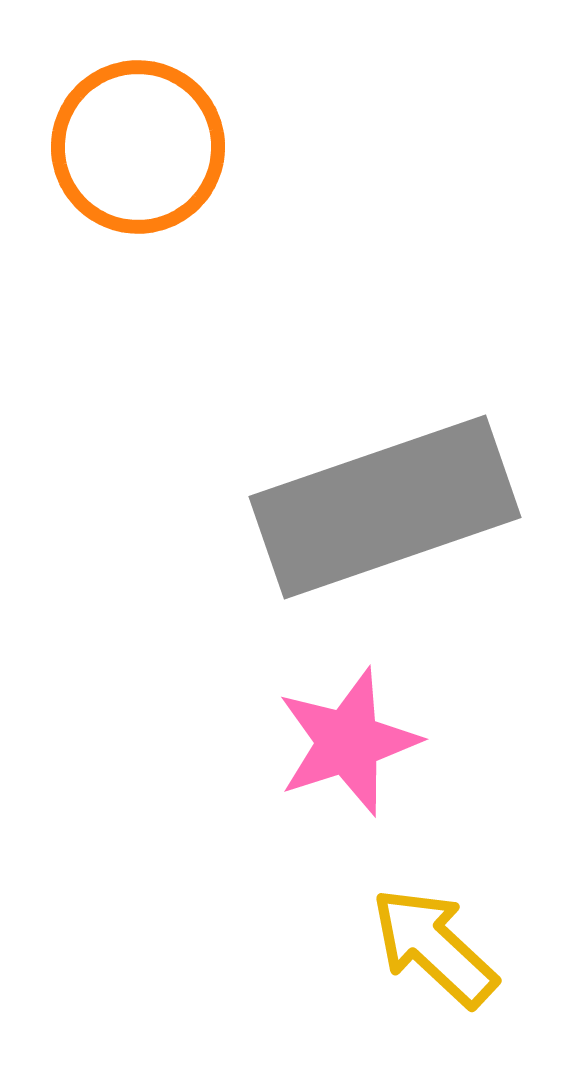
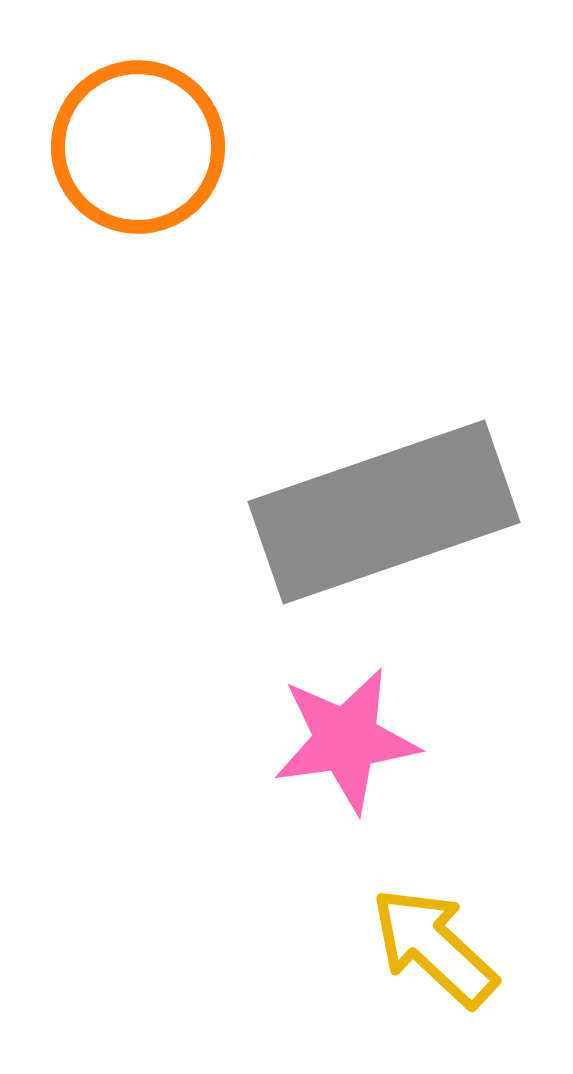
gray rectangle: moved 1 px left, 5 px down
pink star: moved 2 px left, 2 px up; rotated 10 degrees clockwise
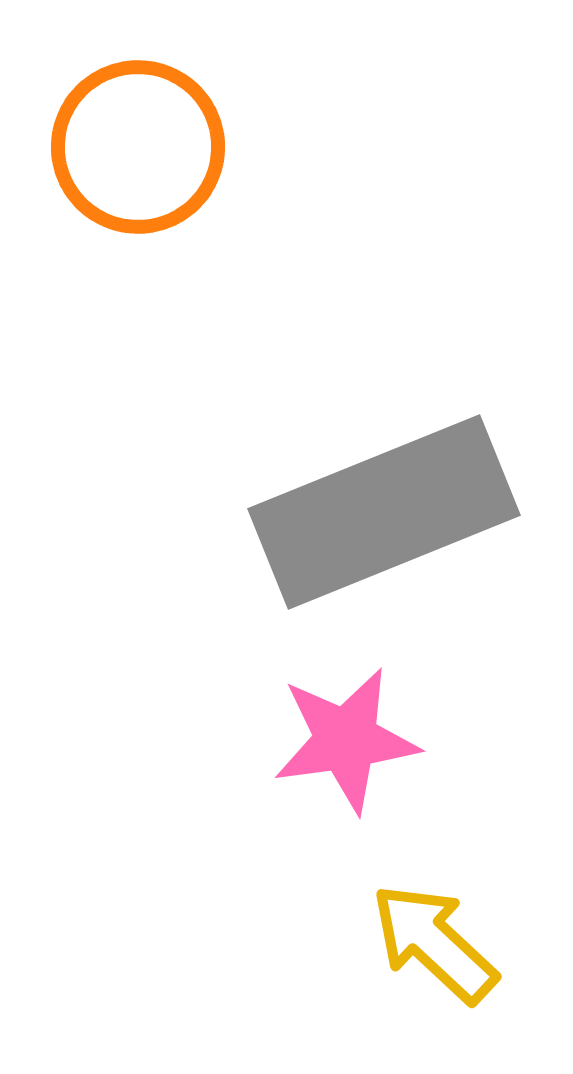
gray rectangle: rotated 3 degrees counterclockwise
yellow arrow: moved 4 px up
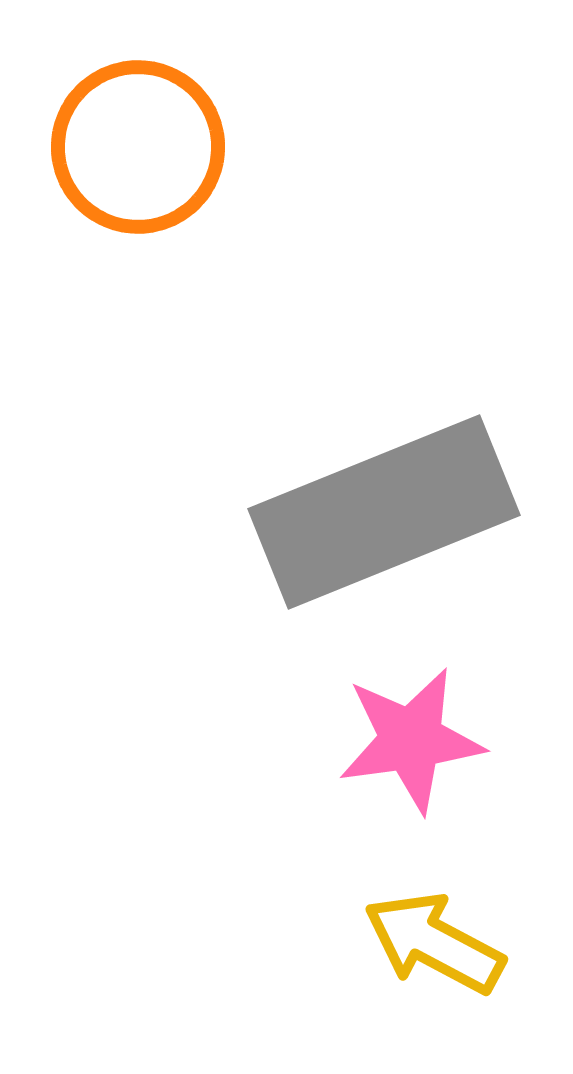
pink star: moved 65 px right
yellow arrow: rotated 15 degrees counterclockwise
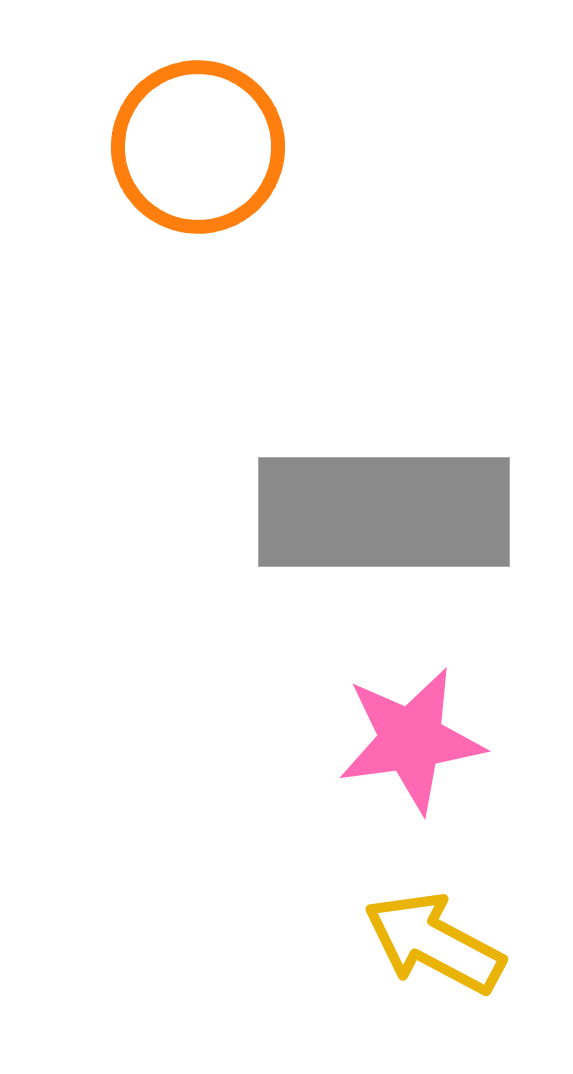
orange circle: moved 60 px right
gray rectangle: rotated 22 degrees clockwise
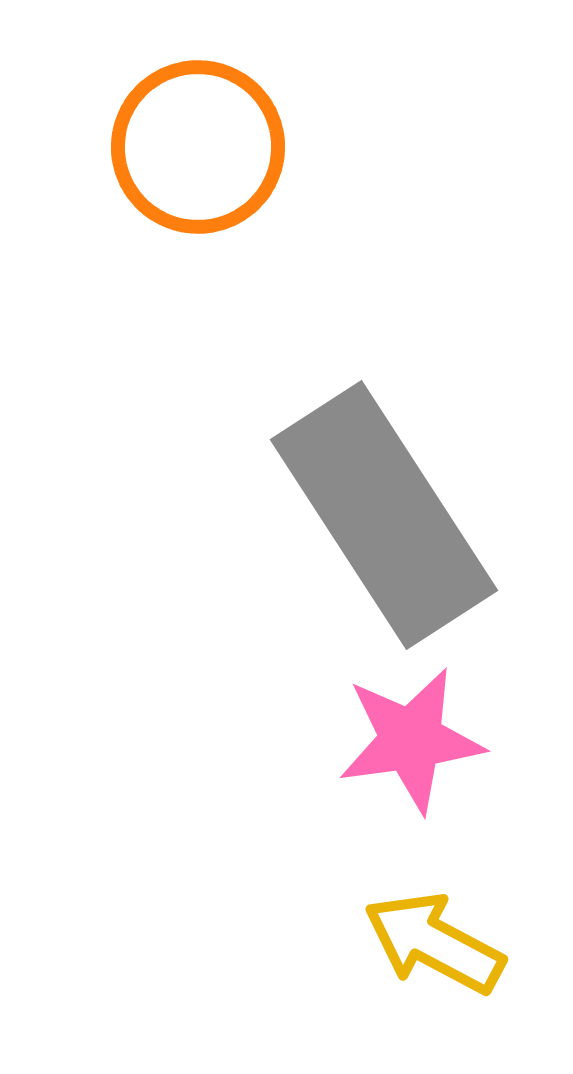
gray rectangle: moved 3 px down; rotated 57 degrees clockwise
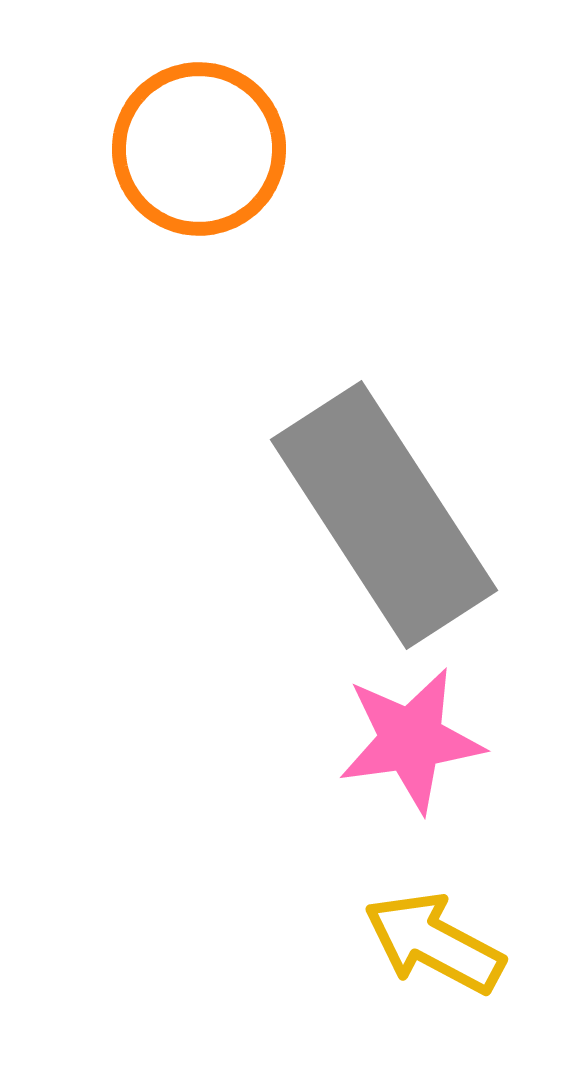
orange circle: moved 1 px right, 2 px down
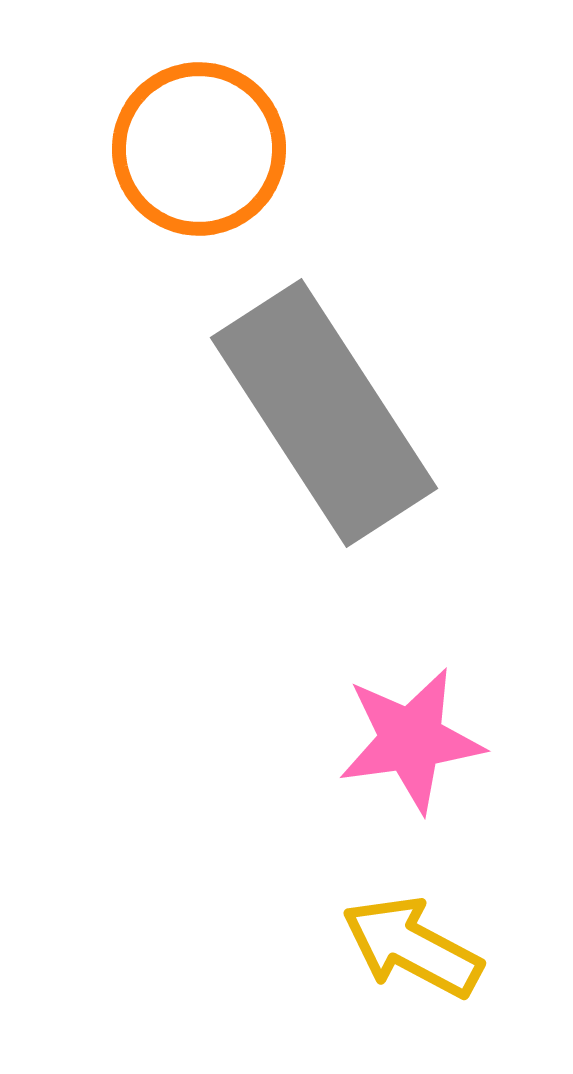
gray rectangle: moved 60 px left, 102 px up
yellow arrow: moved 22 px left, 4 px down
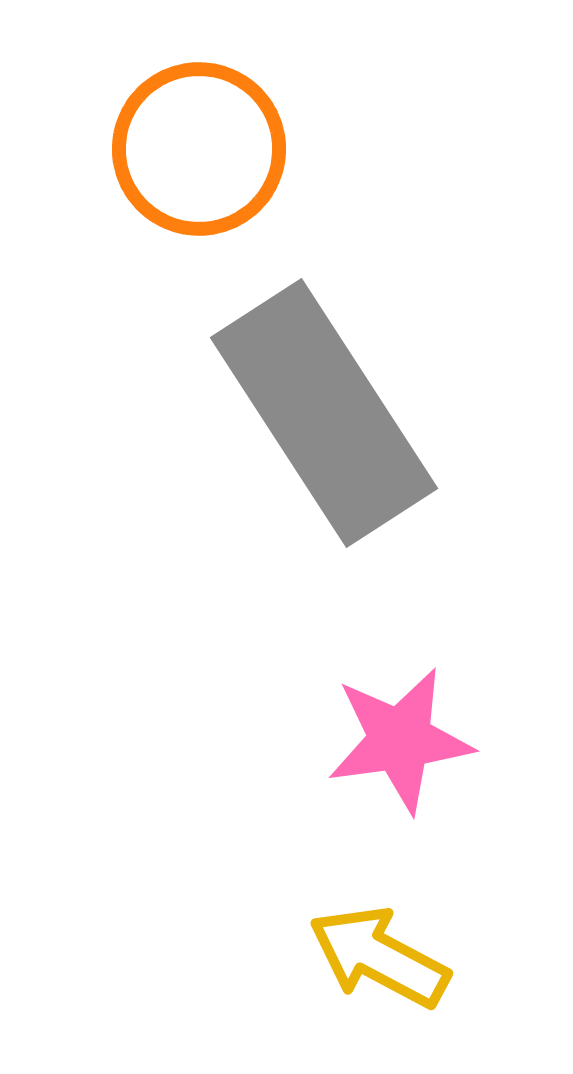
pink star: moved 11 px left
yellow arrow: moved 33 px left, 10 px down
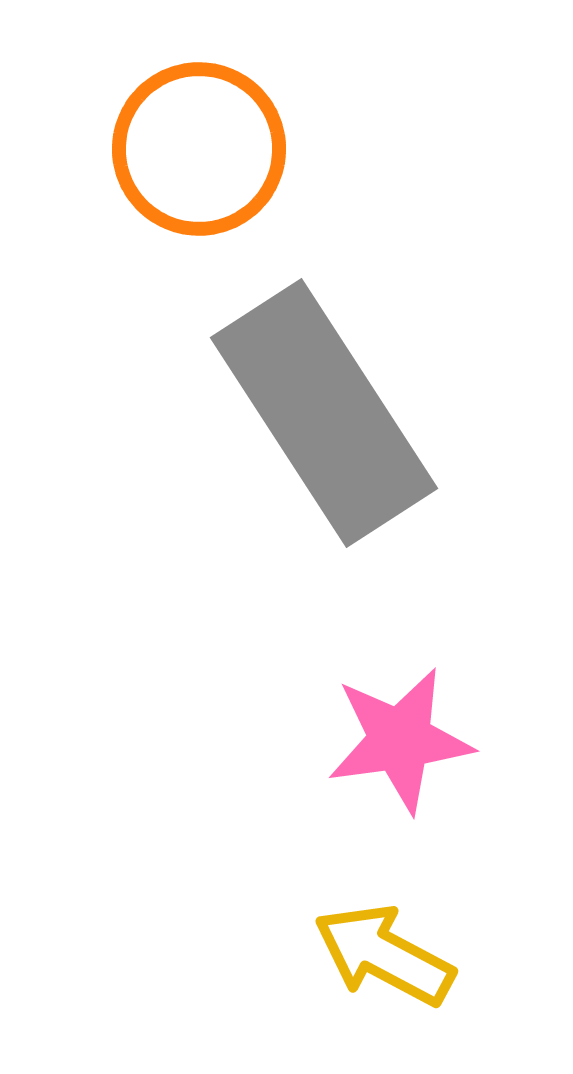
yellow arrow: moved 5 px right, 2 px up
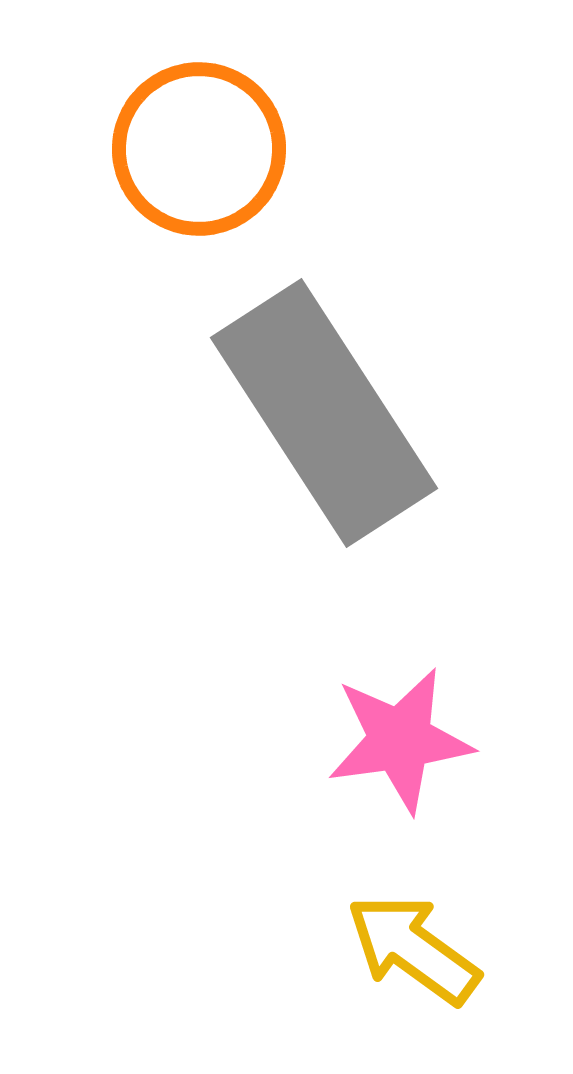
yellow arrow: moved 29 px right, 6 px up; rotated 8 degrees clockwise
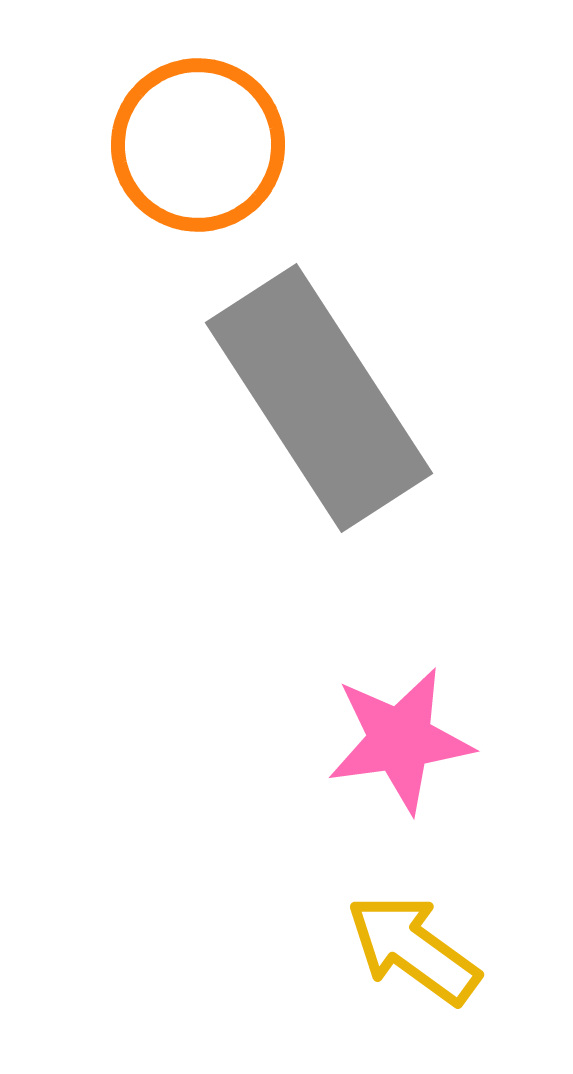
orange circle: moved 1 px left, 4 px up
gray rectangle: moved 5 px left, 15 px up
